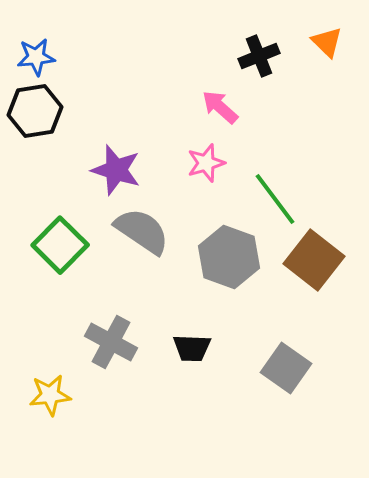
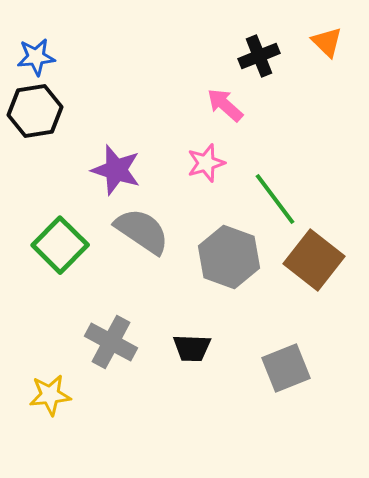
pink arrow: moved 5 px right, 2 px up
gray square: rotated 33 degrees clockwise
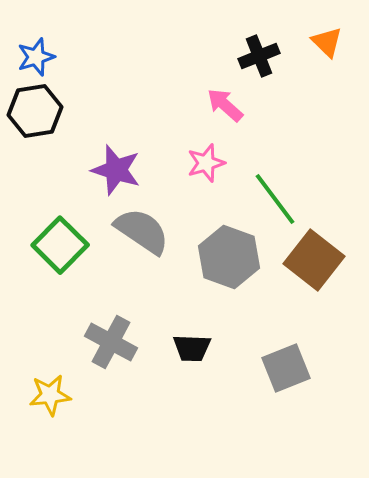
blue star: rotated 12 degrees counterclockwise
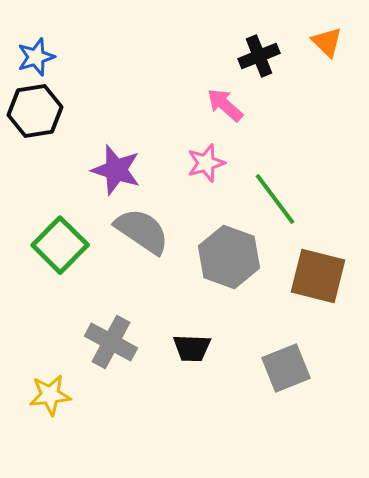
brown square: moved 4 px right, 16 px down; rotated 24 degrees counterclockwise
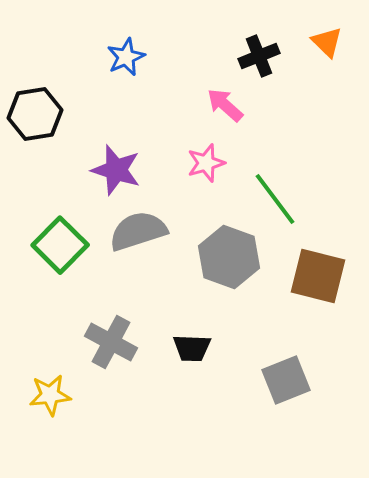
blue star: moved 90 px right; rotated 6 degrees counterclockwise
black hexagon: moved 3 px down
gray semicircle: moved 4 px left; rotated 52 degrees counterclockwise
gray square: moved 12 px down
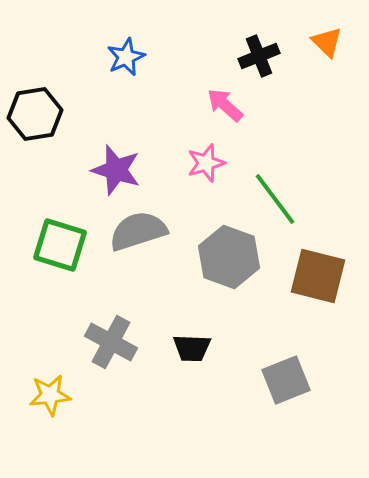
green square: rotated 28 degrees counterclockwise
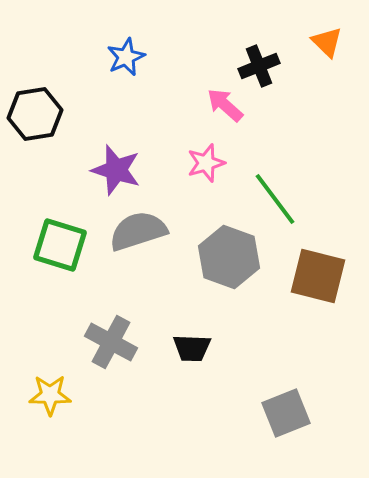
black cross: moved 10 px down
gray square: moved 33 px down
yellow star: rotated 6 degrees clockwise
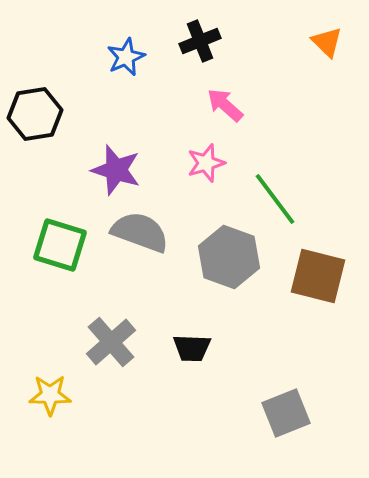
black cross: moved 59 px left, 25 px up
gray semicircle: moved 2 px right, 1 px down; rotated 38 degrees clockwise
gray cross: rotated 21 degrees clockwise
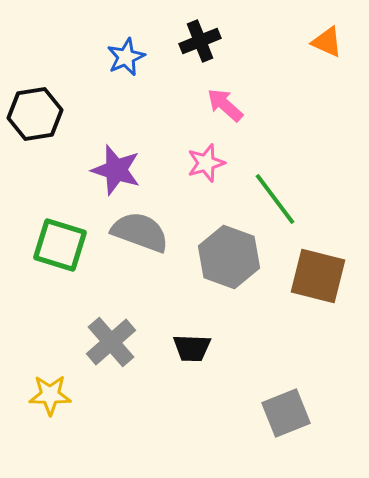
orange triangle: rotated 20 degrees counterclockwise
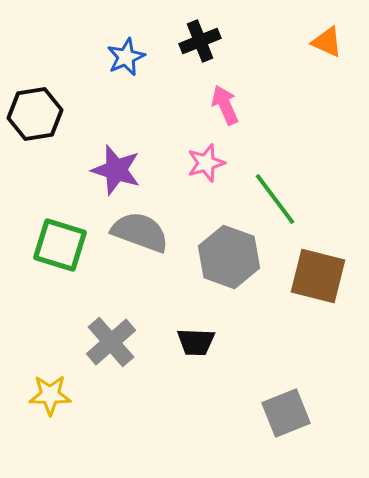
pink arrow: rotated 24 degrees clockwise
black trapezoid: moved 4 px right, 6 px up
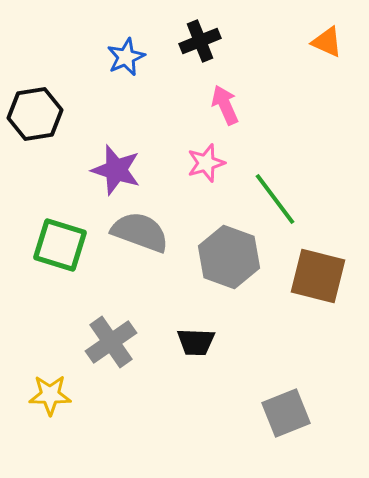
gray cross: rotated 6 degrees clockwise
